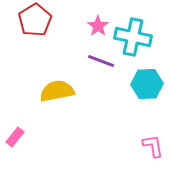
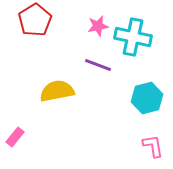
pink star: rotated 25 degrees clockwise
purple line: moved 3 px left, 4 px down
cyan hexagon: moved 14 px down; rotated 12 degrees counterclockwise
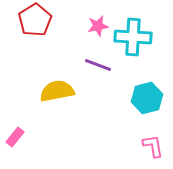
cyan cross: rotated 9 degrees counterclockwise
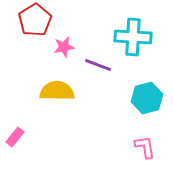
pink star: moved 34 px left, 21 px down
yellow semicircle: rotated 12 degrees clockwise
pink L-shape: moved 8 px left, 1 px down
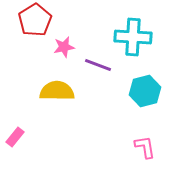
cyan hexagon: moved 2 px left, 7 px up
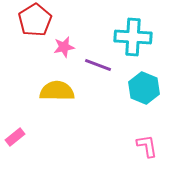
cyan hexagon: moved 1 px left, 3 px up; rotated 24 degrees counterclockwise
pink rectangle: rotated 12 degrees clockwise
pink L-shape: moved 2 px right, 1 px up
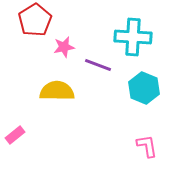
pink rectangle: moved 2 px up
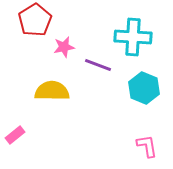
yellow semicircle: moved 5 px left
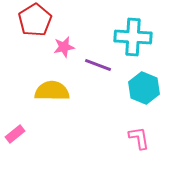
pink rectangle: moved 1 px up
pink L-shape: moved 8 px left, 8 px up
